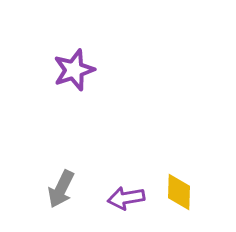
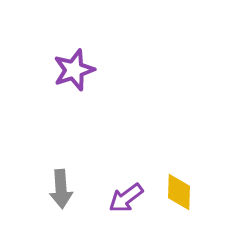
gray arrow: rotated 30 degrees counterclockwise
purple arrow: rotated 27 degrees counterclockwise
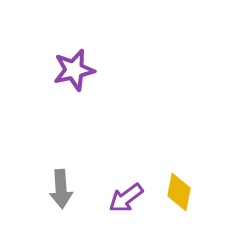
purple star: rotated 6 degrees clockwise
yellow diamond: rotated 9 degrees clockwise
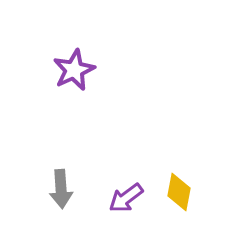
purple star: rotated 12 degrees counterclockwise
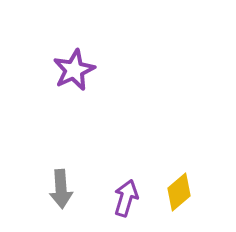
yellow diamond: rotated 39 degrees clockwise
purple arrow: rotated 144 degrees clockwise
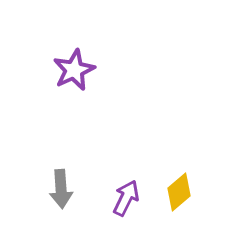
purple arrow: rotated 9 degrees clockwise
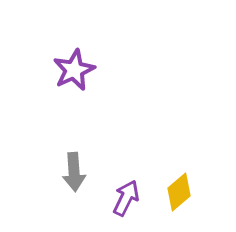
gray arrow: moved 13 px right, 17 px up
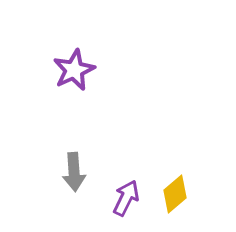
yellow diamond: moved 4 px left, 2 px down
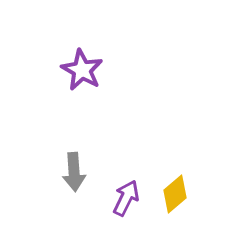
purple star: moved 8 px right; rotated 18 degrees counterclockwise
